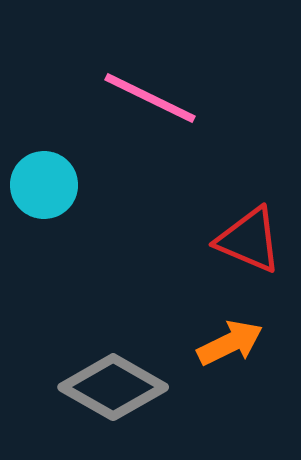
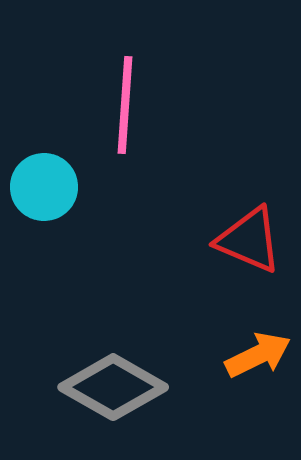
pink line: moved 25 px left, 7 px down; rotated 68 degrees clockwise
cyan circle: moved 2 px down
orange arrow: moved 28 px right, 12 px down
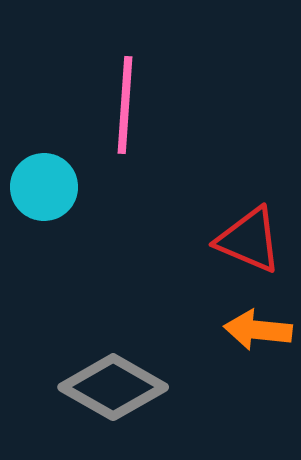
orange arrow: moved 25 px up; rotated 148 degrees counterclockwise
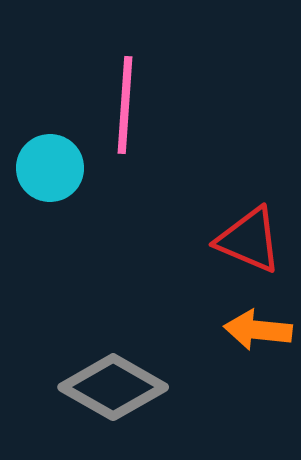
cyan circle: moved 6 px right, 19 px up
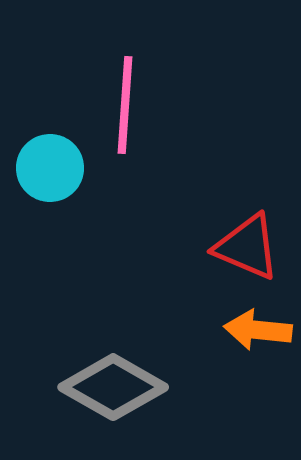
red triangle: moved 2 px left, 7 px down
